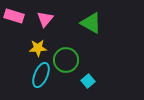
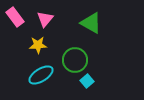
pink rectangle: moved 1 px right, 1 px down; rotated 36 degrees clockwise
yellow star: moved 3 px up
green circle: moved 9 px right
cyan ellipse: rotated 35 degrees clockwise
cyan square: moved 1 px left
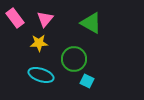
pink rectangle: moved 1 px down
yellow star: moved 1 px right, 2 px up
green circle: moved 1 px left, 1 px up
cyan ellipse: rotated 50 degrees clockwise
cyan square: rotated 24 degrees counterclockwise
